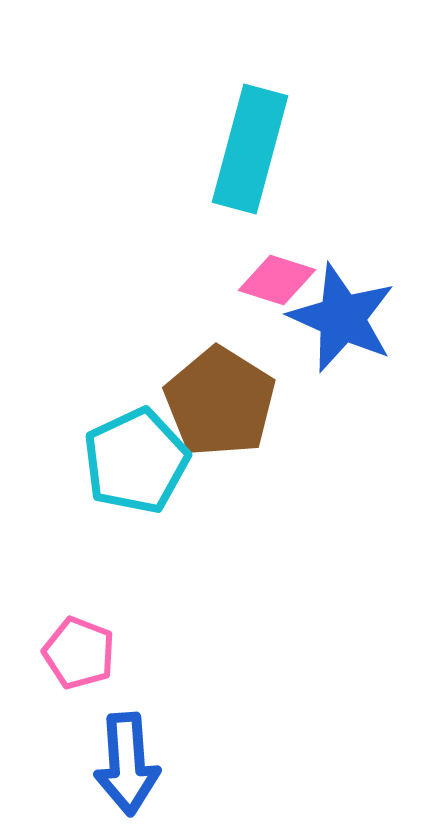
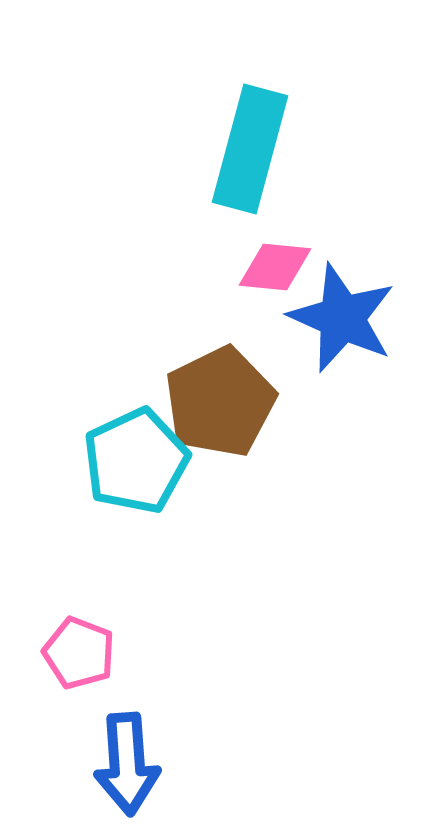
pink diamond: moved 2 px left, 13 px up; rotated 12 degrees counterclockwise
brown pentagon: rotated 14 degrees clockwise
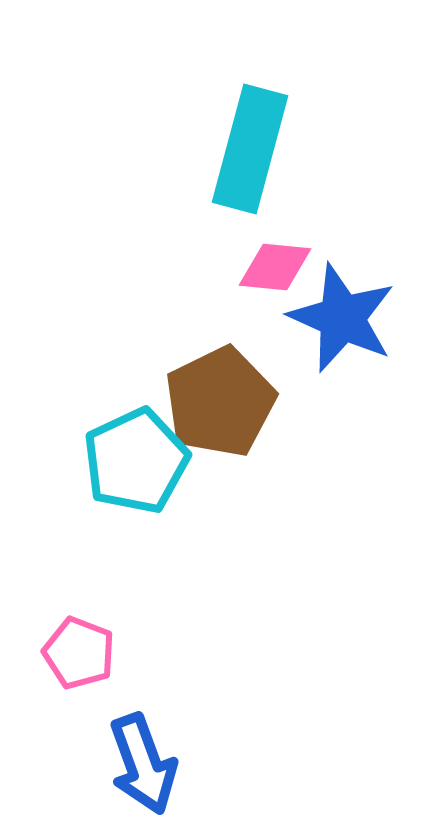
blue arrow: moved 16 px right; rotated 16 degrees counterclockwise
